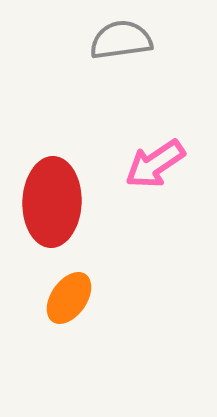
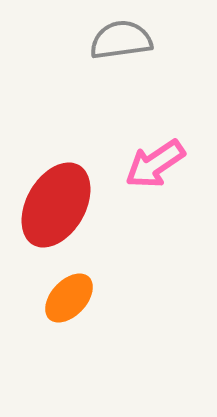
red ellipse: moved 4 px right, 3 px down; rotated 28 degrees clockwise
orange ellipse: rotated 8 degrees clockwise
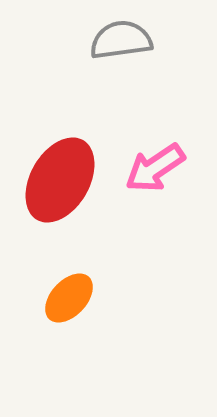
pink arrow: moved 4 px down
red ellipse: moved 4 px right, 25 px up
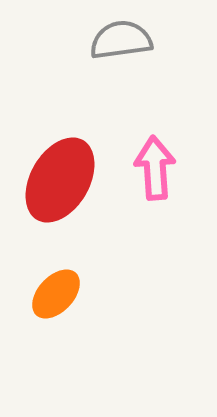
pink arrow: rotated 120 degrees clockwise
orange ellipse: moved 13 px left, 4 px up
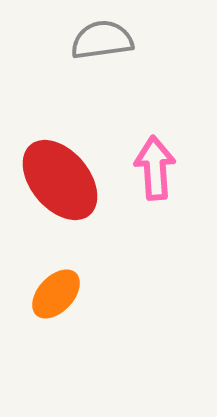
gray semicircle: moved 19 px left
red ellipse: rotated 70 degrees counterclockwise
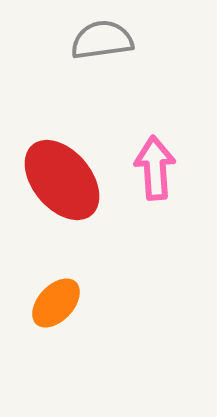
red ellipse: moved 2 px right
orange ellipse: moved 9 px down
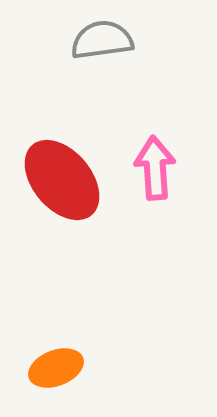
orange ellipse: moved 65 px down; rotated 26 degrees clockwise
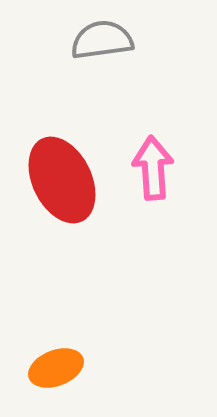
pink arrow: moved 2 px left
red ellipse: rotated 14 degrees clockwise
